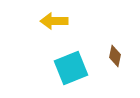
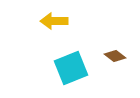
brown diamond: rotated 65 degrees counterclockwise
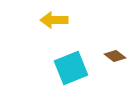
yellow arrow: moved 1 px up
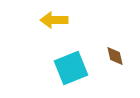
brown diamond: rotated 40 degrees clockwise
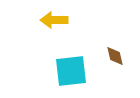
cyan square: moved 3 px down; rotated 16 degrees clockwise
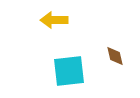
cyan square: moved 2 px left
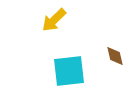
yellow arrow: rotated 44 degrees counterclockwise
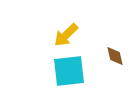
yellow arrow: moved 12 px right, 15 px down
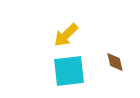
brown diamond: moved 6 px down
